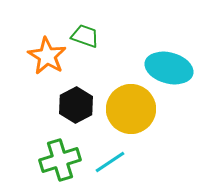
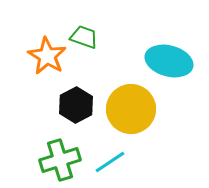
green trapezoid: moved 1 px left, 1 px down
cyan ellipse: moved 7 px up
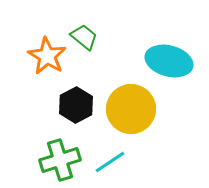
green trapezoid: rotated 20 degrees clockwise
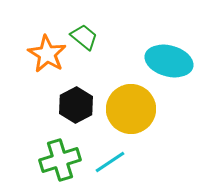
orange star: moved 2 px up
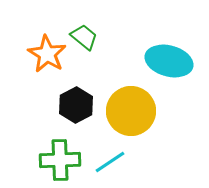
yellow circle: moved 2 px down
green cross: rotated 15 degrees clockwise
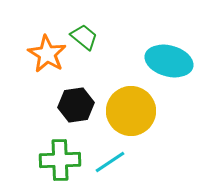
black hexagon: rotated 20 degrees clockwise
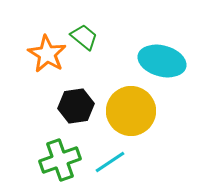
cyan ellipse: moved 7 px left
black hexagon: moved 1 px down
green cross: rotated 18 degrees counterclockwise
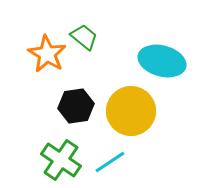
green cross: moved 1 px right; rotated 36 degrees counterclockwise
